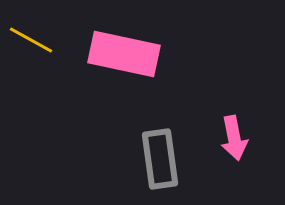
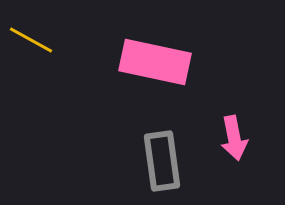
pink rectangle: moved 31 px right, 8 px down
gray rectangle: moved 2 px right, 2 px down
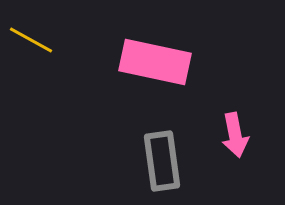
pink arrow: moved 1 px right, 3 px up
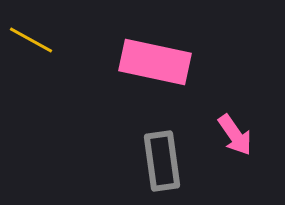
pink arrow: rotated 24 degrees counterclockwise
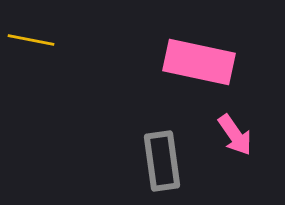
yellow line: rotated 18 degrees counterclockwise
pink rectangle: moved 44 px right
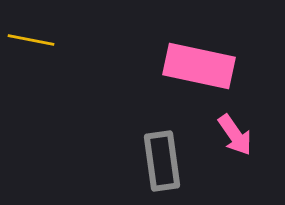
pink rectangle: moved 4 px down
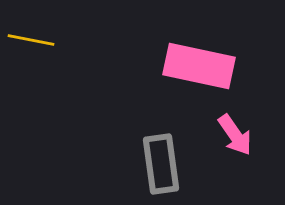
gray rectangle: moved 1 px left, 3 px down
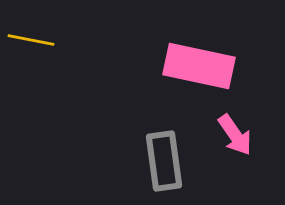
gray rectangle: moved 3 px right, 3 px up
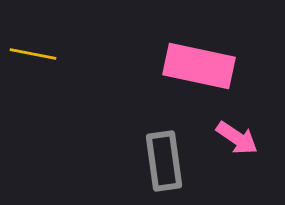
yellow line: moved 2 px right, 14 px down
pink arrow: moved 2 px right, 3 px down; rotated 21 degrees counterclockwise
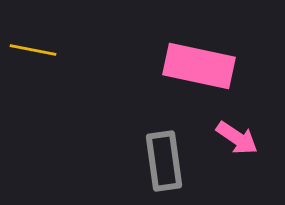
yellow line: moved 4 px up
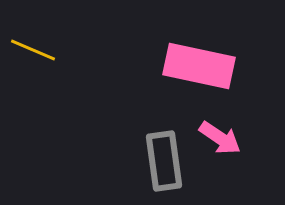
yellow line: rotated 12 degrees clockwise
pink arrow: moved 17 px left
